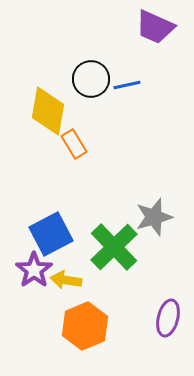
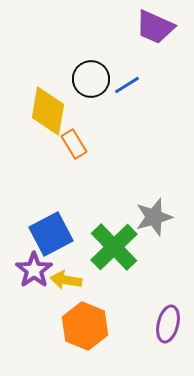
blue line: rotated 20 degrees counterclockwise
purple ellipse: moved 6 px down
orange hexagon: rotated 15 degrees counterclockwise
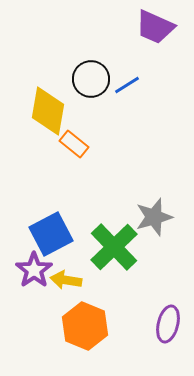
orange rectangle: rotated 20 degrees counterclockwise
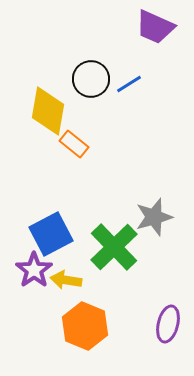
blue line: moved 2 px right, 1 px up
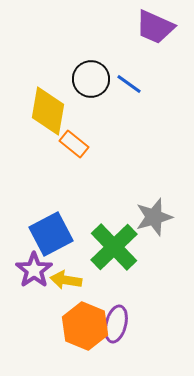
blue line: rotated 68 degrees clockwise
purple ellipse: moved 52 px left
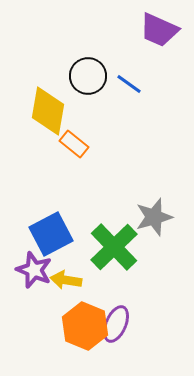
purple trapezoid: moved 4 px right, 3 px down
black circle: moved 3 px left, 3 px up
purple star: rotated 15 degrees counterclockwise
purple ellipse: rotated 9 degrees clockwise
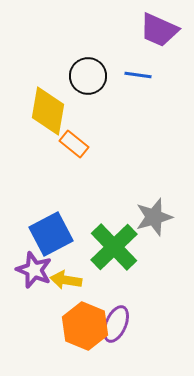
blue line: moved 9 px right, 9 px up; rotated 28 degrees counterclockwise
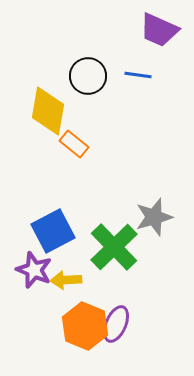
blue square: moved 2 px right, 3 px up
yellow arrow: rotated 12 degrees counterclockwise
